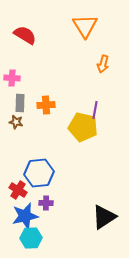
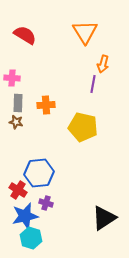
orange triangle: moved 6 px down
gray rectangle: moved 2 px left
purple line: moved 2 px left, 26 px up
purple cross: rotated 16 degrees clockwise
black triangle: moved 1 px down
cyan hexagon: rotated 20 degrees clockwise
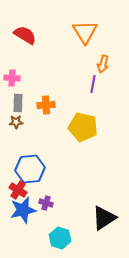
brown star: rotated 16 degrees counterclockwise
blue hexagon: moved 9 px left, 4 px up
blue star: moved 2 px left, 6 px up
cyan hexagon: moved 29 px right
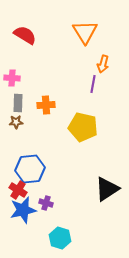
black triangle: moved 3 px right, 29 px up
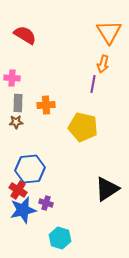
orange triangle: moved 24 px right
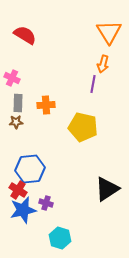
pink cross: rotated 21 degrees clockwise
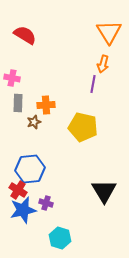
pink cross: rotated 14 degrees counterclockwise
brown star: moved 18 px right; rotated 16 degrees counterclockwise
black triangle: moved 3 px left, 2 px down; rotated 28 degrees counterclockwise
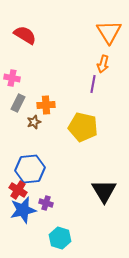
gray rectangle: rotated 24 degrees clockwise
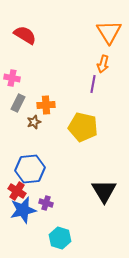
red cross: moved 1 px left, 1 px down
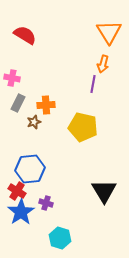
blue star: moved 2 px left, 2 px down; rotated 20 degrees counterclockwise
